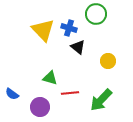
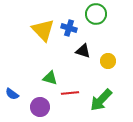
black triangle: moved 5 px right, 4 px down; rotated 21 degrees counterclockwise
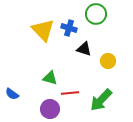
black triangle: moved 1 px right, 2 px up
purple circle: moved 10 px right, 2 px down
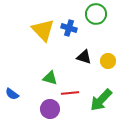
black triangle: moved 8 px down
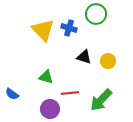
green triangle: moved 4 px left, 1 px up
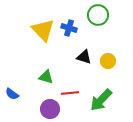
green circle: moved 2 px right, 1 px down
